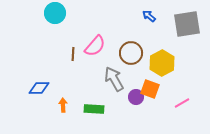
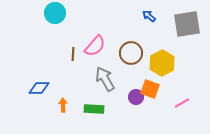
gray arrow: moved 9 px left
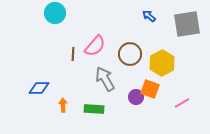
brown circle: moved 1 px left, 1 px down
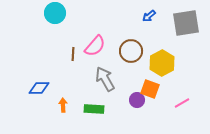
blue arrow: rotated 80 degrees counterclockwise
gray square: moved 1 px left, 1 px up
brown circle: moved 1 px right, 3 px up
purple circle: moved 1 px right, 3 px down
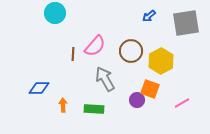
yellow hexagon: moved 1 px left, 2 px up
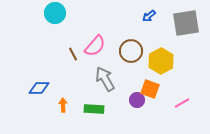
brown line: rotated 32 degrees counterclockwise
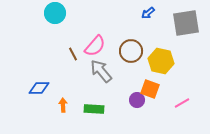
blue arrow: moved 1 px left, 3 px up
yellow hexagon: rotated 20 degrees counterclockwise
gray arrow: moved 4 px left, 8 px up; rotated 10 degrees counterclockwise
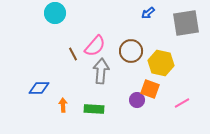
yellow hexagon: moved 2 px down
gray arrow: rotated 45 degrees clockwise
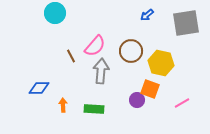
blue arrow: moved 1 px left, 2 px down
brown line: moved 2 px left, 2 px down
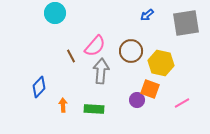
blue diamond: moved 1 px up; rotated 45 degrees counterclockwise
